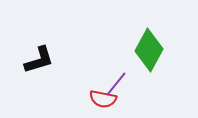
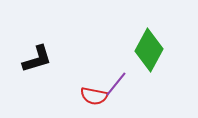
black L-shape: moved 2 px left, 1 px up
red semicircle: moved 9 px left, 3 px up
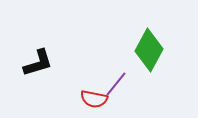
black L-shape: moved 1 px right, 4 px down
red semicircle: moved 3 px down
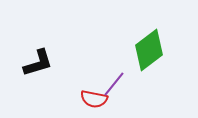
green diamond: rotated 24 degrees clockwise
purple line: moved 2 px left
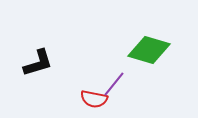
green diamond: rotated 54 degrees clockwise
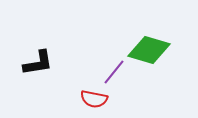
black L-shape: rotated 8 degrees clockwise
purple line: moved 12 px up
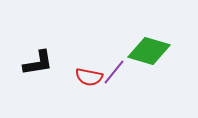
green diamond: moved 1 px down
red semicircle: moved 5 px left, 22 px up
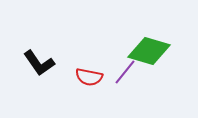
black L-shape: moved 1 px right; rotated 64 degrees clockwise
purple line: moved 11 px right
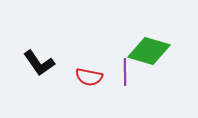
purple line: rotated 40 degrees counterclockwise
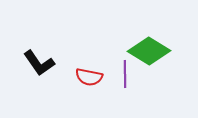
green diamond: rotated 15 degrees clockwise
purple line: moved 2 px down
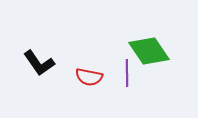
green diamond: rotated 24 degrees clockwise
purple line: moved 2 px right, 1 px up
